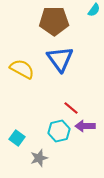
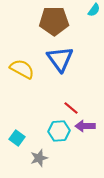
cyan hexagon: rotated 10 degrees clockwise
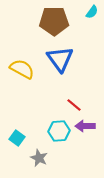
cyan semicircle: moved 2 px left, 2 px down
red line: moved 3 px right, 3 px up
gray star: rotated 30 degrees counterclockwise
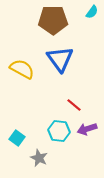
brown pentagon: moved 1 px left, 1 px up
purple arrow: moved 2 px right, 3 px down; rotated 18 degrees counterclockwise
cyan hexagon: rotated 10 degrees clockwise
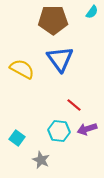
gray star: moved 2 px right, 2 px down
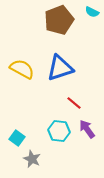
cyan semicircle: rotated 80 degrees clockwise
brown pentagon: moved 6 px right; rotated 20 degrees counterclockwise
blue triangle: moved 9 px down; rotated 48 degrees clockwise
red line: moved 2 px up
purple arrow: rotated 72 degrees clockwise
gray star: moved 9 px left, 1 px up
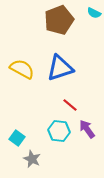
cyan semicircle: moved 2 px right, 1 px down
red line: moved 4 px left, 2 px down
